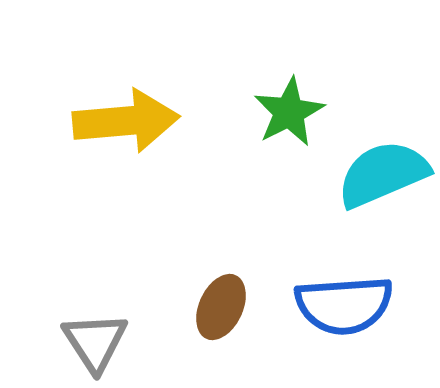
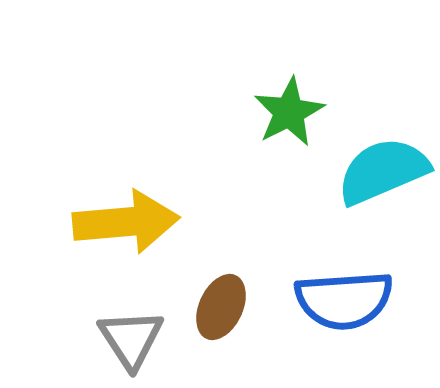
yellow arrow: moved 101 px down
cyan semicircle: moved 3 px up
blue semicircle: moved 5 px up
gray triangle: moved 36 px right, 3 px up
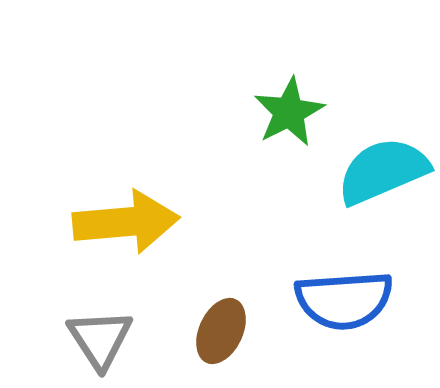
brown ellipse: moved 24 px down
gray triangle: moved 31 px left
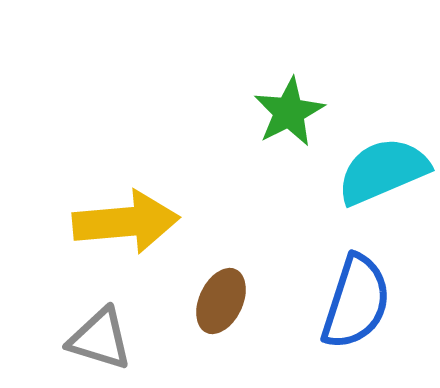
blue semicircle: moved 12 px right, 2 px down; rotated 68 degrees counterclockwise
brown ellipse: moved 30 px up
gray triangle: rotated 40 degrees counterclockwise
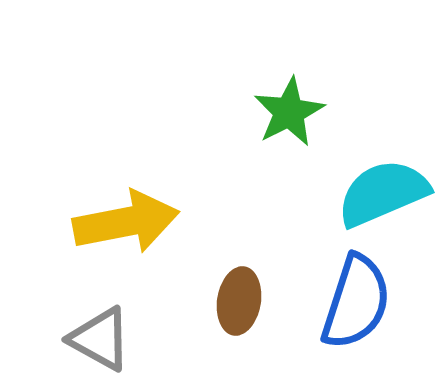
cyan semicircle: moved 22 px down
yellow arrow: rotated 6 degrees counterclockwise
brown ellipse: moved 18 px right; rotated 16 degrees counterclockwise
gray triangle: rotated 12 degrees clockwise
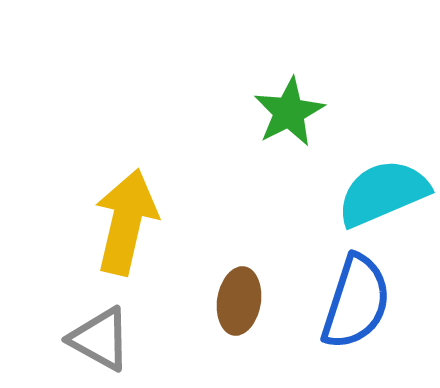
yellow arrow: rotated 66 degrees counterclockwise
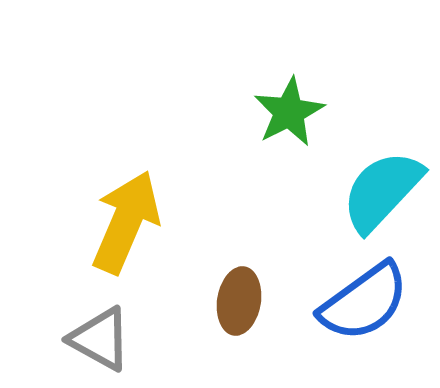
cyan semicircle: moved 1 px left, 2 px up; rotated 24 degrees counterclockwise
yellow arrow: rotated 10 degrees clockwise
blue semicircle: moved 8 px right; rotated 36 degrees clockwise
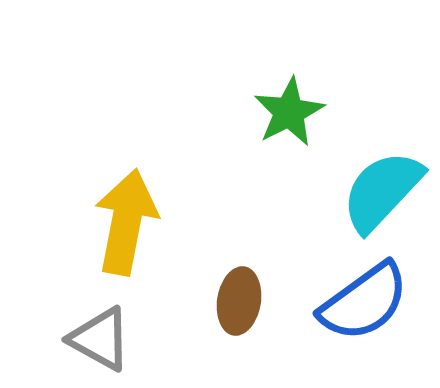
yellow arrow: rotated 12 degrees counterclockwise
